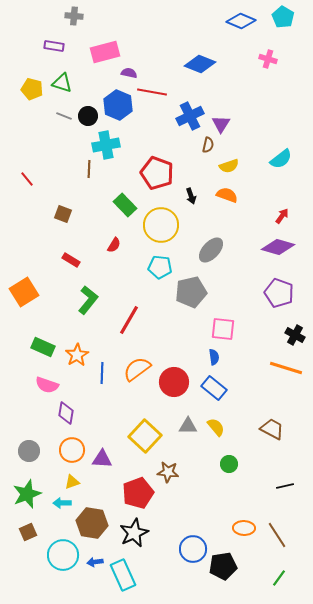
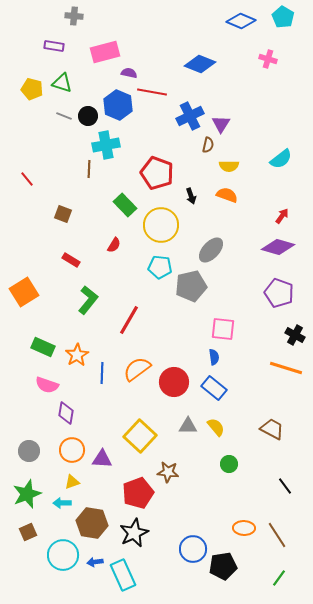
yellow semicircle at (229, 166): rotated 18 degrees clockwise
gray pentagon at (191, 292): moved 6 px up
yellow square at (145, 436): moved 5 px left
black line at (285, 486): rotated 66 degrees clockwise
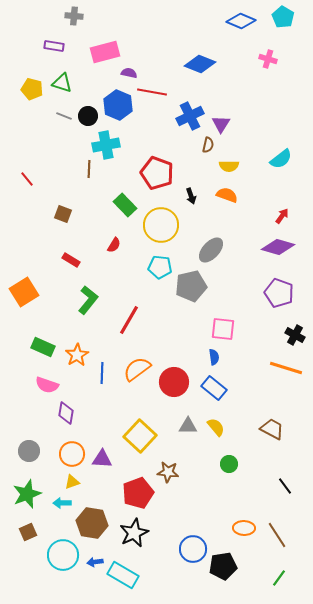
orange circle at (72, 450): moved 4 px down
cyan rectangle at (123, 575): rotated 36 degrees counterclockwise
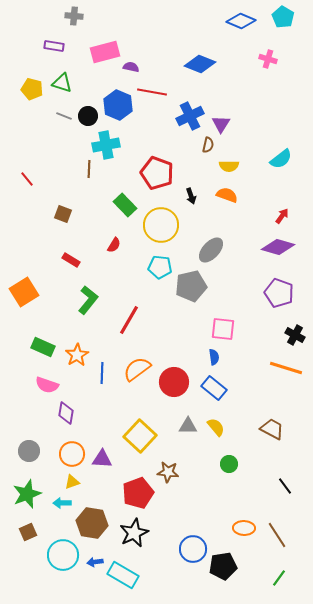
purple semicircle at (129, 73): moved 2 px right, 6 px up
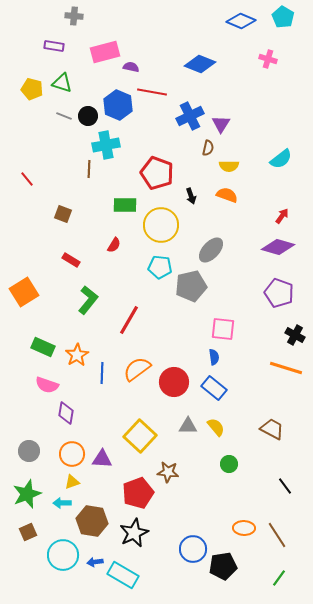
brown semicircle at (208, 145): moved 3 px down
green rectangle at (125, 205): rotated 45 degrees counterclockwise
brown hexagon at (92, 523): moved 2 px up
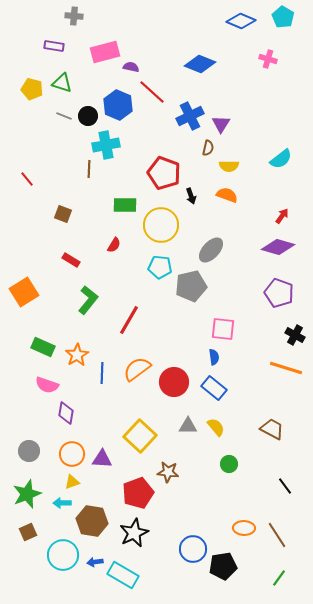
red line at (152, 92): rotated 32 degrees clockwise
red pentagon at (157, 173): moved 7 px right
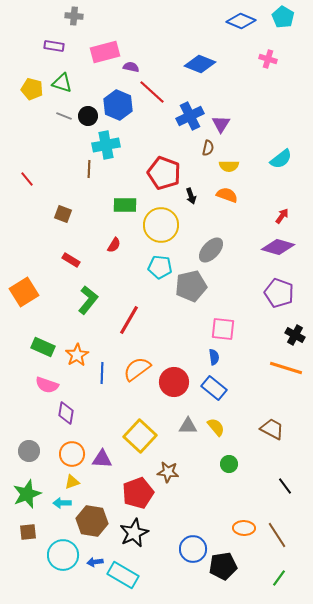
brown square at (28, 532): rotated 18 degrees clockwise
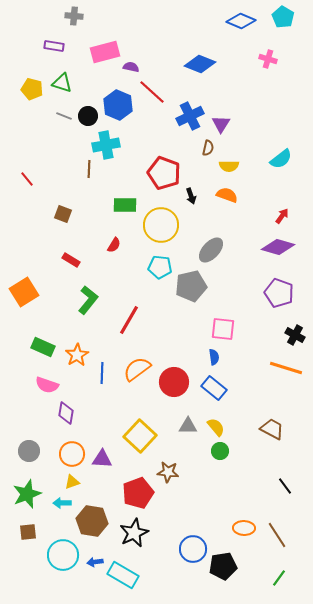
green circle at (229, 464): moved 9 px left, 13 px up
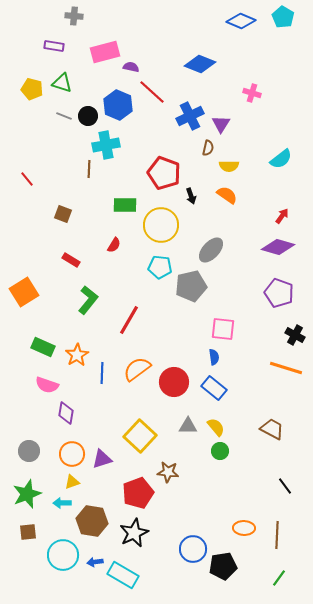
pink cross at (268, 59): moved 16 px left, 34 px down
orange semicircle at (227, 195): rotated 15 degrees clockwise
purple triangle at (102, 459): rotated 20 degrees counterclockwise
brown line at (277, 535): rotated 36 degrees clockwise
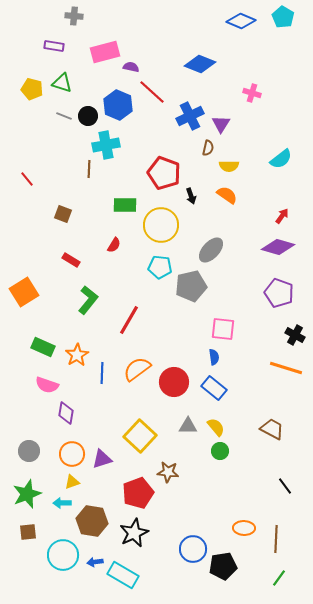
brown line at (277, 535): moved 1 px left, 4 px down
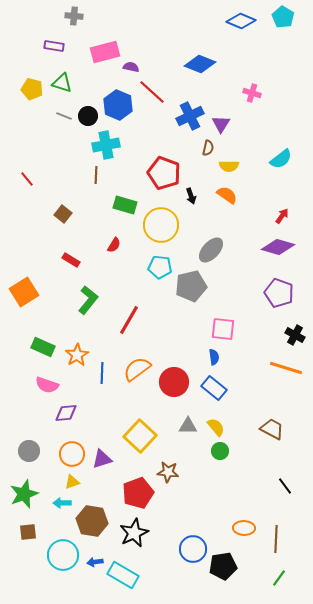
brown line at (89, 169): moved 7 px right, 6 px down
green rectangle at (125, 205): rotated 15 degrees clockwise
brown square at (63, 214): rotated 18 degrees clockwise
purple diamond at (66, 413): rotated 75 degrees clockwise
green star at (27, 494): moved 3 px left
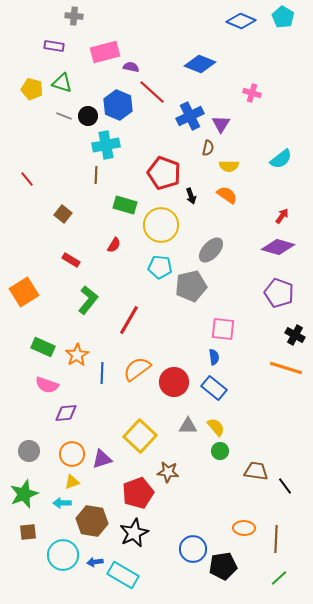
brown trapezoid at (272, 429): moved 16 px left, 42 px down; rotated 20 degrees counterclockwise
green line at (279, 578): rotated 12 degrees clockwise
